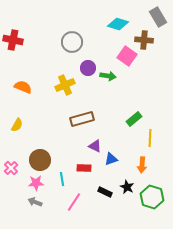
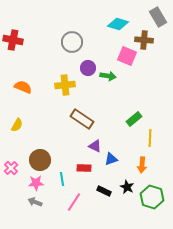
pink square: rotated 12 degrees counterclockwise
yellow cross: rotated 18 degrees clockwise
brown rectangle: rotated 50 degrees clockwise
black rectangle: moved 1 px left, 1 px up
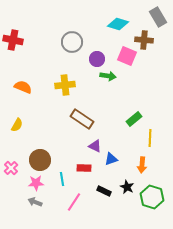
purple circle: moved 9 px right, 9 px up
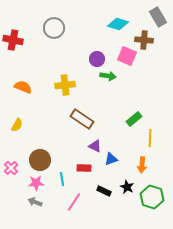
gray circle: moved 18 px left, 14 px up
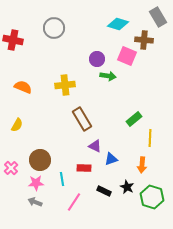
brown rectangle: rotated 25 degrees clockwise
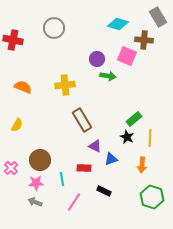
brown rectangle: moved 1 px down
black star: moved 50 px up
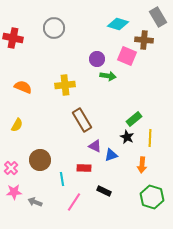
red cross: moved 2 px up
blue triangle: moved 4 px up
pink star: moved 22 px left, 9 px down
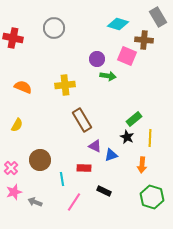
pink star: rotated 14 degrees counterclockwise
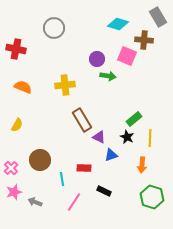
red cross: moved 3 px right, 11 px down
purple triangle: moved 4 px right, 9 px up
